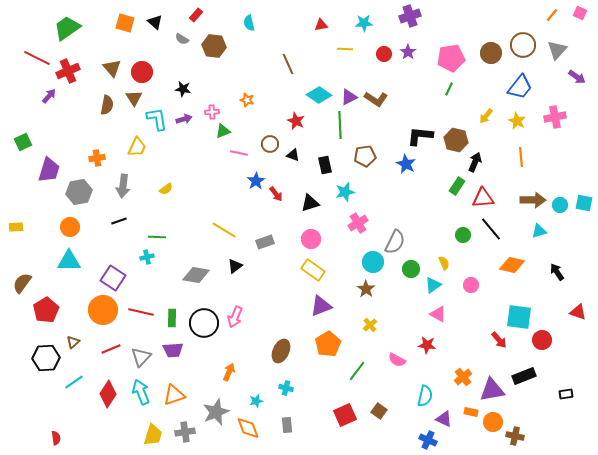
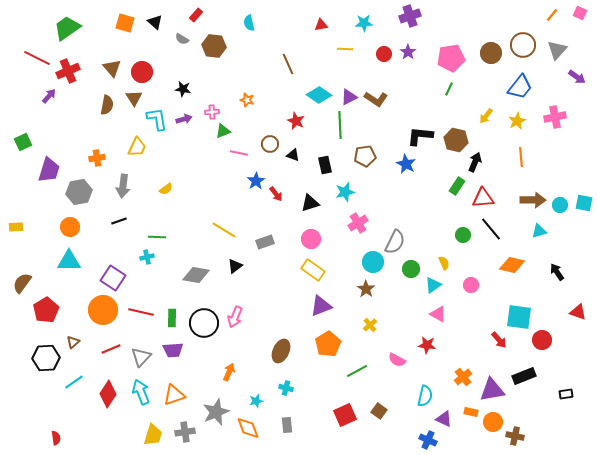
yellow star at (517, 121): rotated 18 degrees clockwise
green line at (357, 371): rotated 25 degrees clockwise
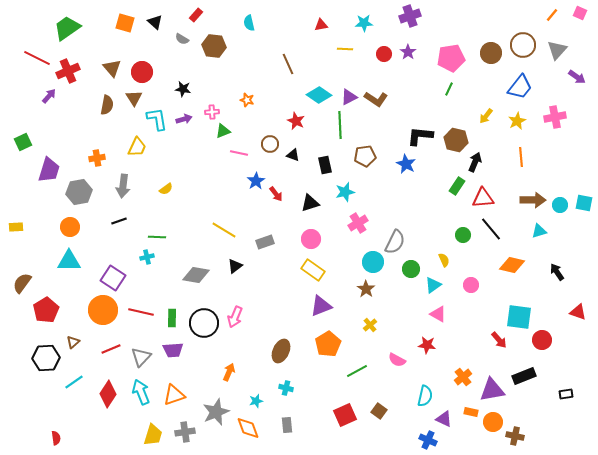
yellow semicircle at (444, 263): moved 3 px up
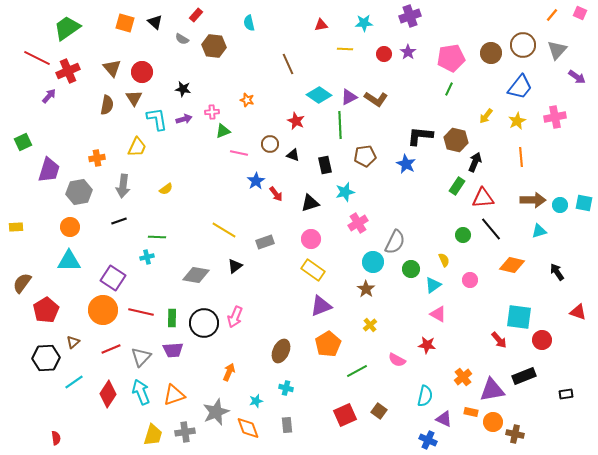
pink circle at (471, 285): moved 1 px left, 5 px up
brown cross at (515, 436): moved 2 px up
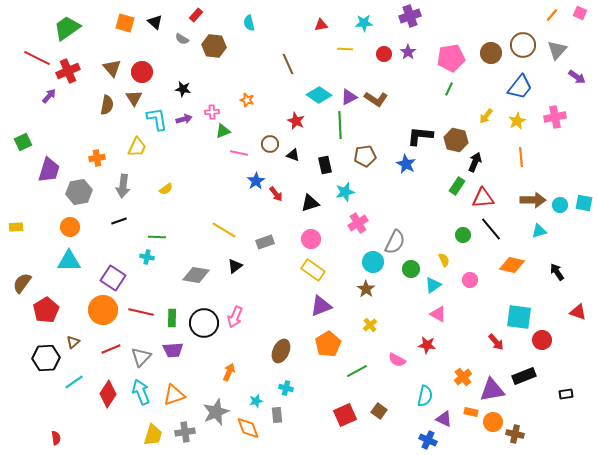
cyan cross at (147, 257): rotated 24 degrees clockwise
red arrow at (499, 340): moved 3 px left, 2 px down
gray rectangle at (287, 425): moved 10 px left, 10 px up
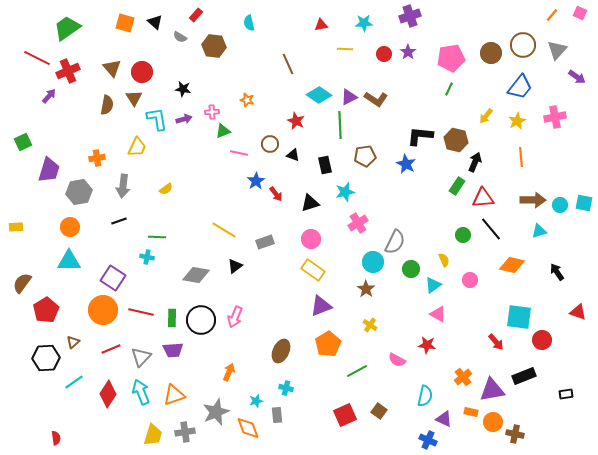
gray semicircle at (182, 39): moved 2 px left, 2 px up
black circle at (204, 323): moved 3 px left, 3 px up
yellow cross at (370, 325): rotated 16 degrees counterclockwise
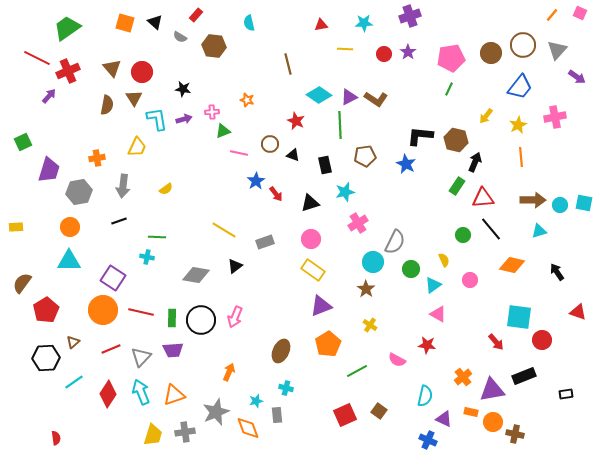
brown line at (288, 64): rotated 10 degrees clockwise
yellow star at (517, 121): moved 1 px right, 4 px down
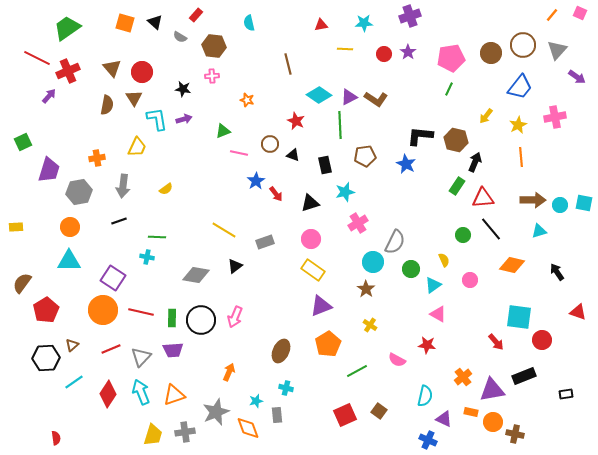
pink cross at (212, 112): moved 36 px up
brown triangle at (73, 342): moved 1 px left, 3 px down
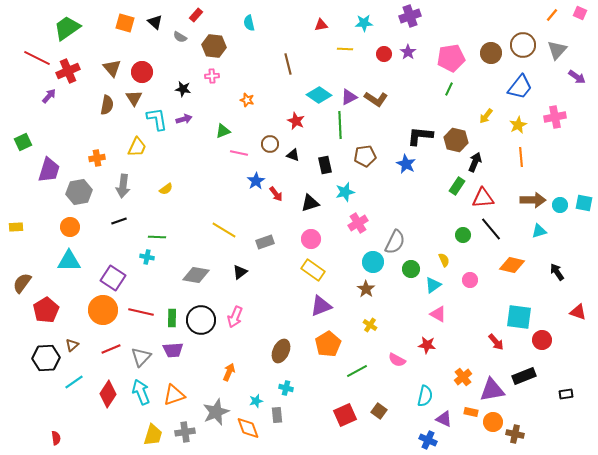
black triangle at (235, 266): moved 5 px right, 6 px down
